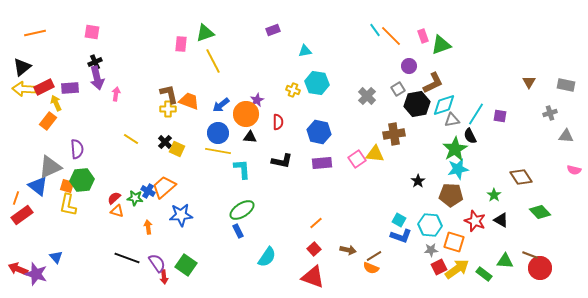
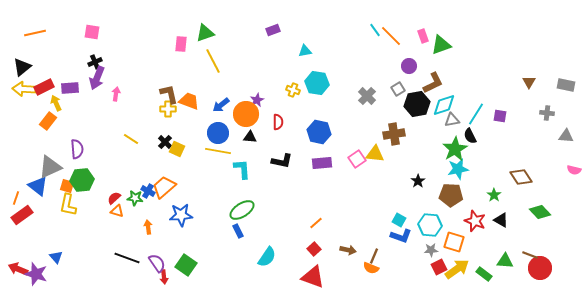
purple arrow at (97, 78): rotated 35 degrees clockwise
gray cross at (550, 113): moved 3 px left; rotated 24 degrees clockwise
brown line at (374, 256): rotated 35 degrees counterclockwise
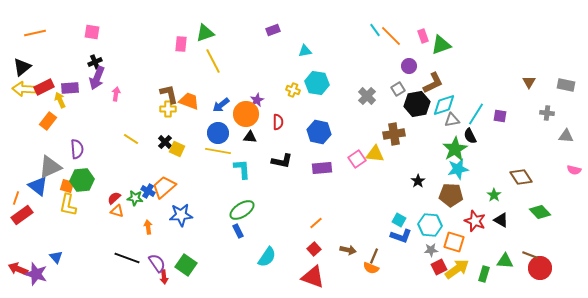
yellow arrow at (56, 103): moved 4 px right, 3 px up
purple rectangle at (322, 163): moved 5 px down
green rectangle at (484, 274): rotated 70 degrees clockwise
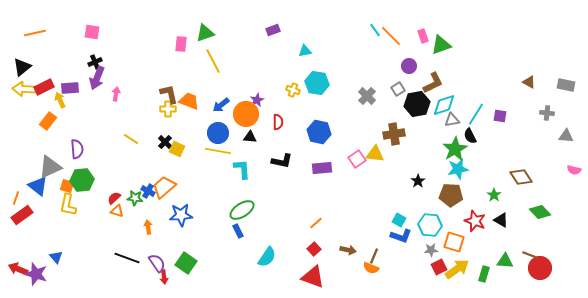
brown triangle at (529, 82): rotated 32 degrees counterclockwise
green square at (186, 265): moved 2 px up
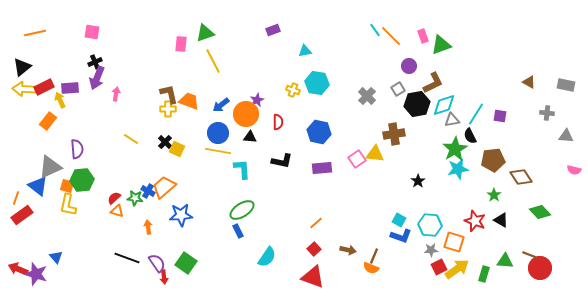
brown pentagon at (451, 195): moved 42 px right, 35 px up; rotated 10 degrees counterclockwise
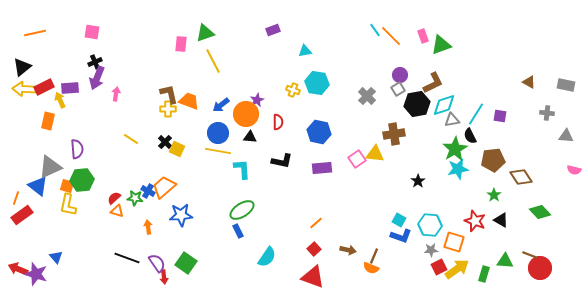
purple circle at (409, 66): moved 9 px left, 9 px down
orange rectangle at (48, 121): rotated 24 degrees counterclockwise
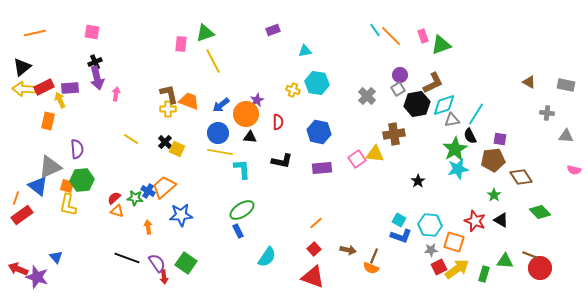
purple arrow at (97, 78): rotated 35 degrees counterclockwise
purple square at (500, 116): moved 23 px down
yellow line at (218, 151): moved 2 px right, 1 px down
purple star at (36, 274): moved 1 px right, 3 px down
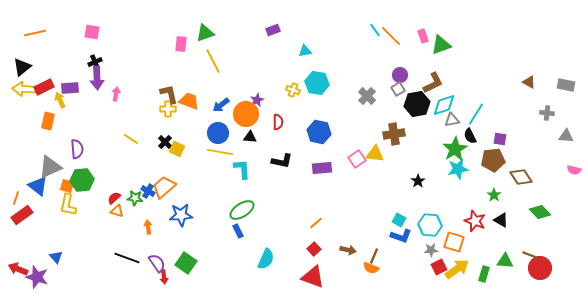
purple arrow at (97, 78): rotated 10 degrees clockwise
cyan semicircle at (267, 257): moved 1 px left, 2 px down; rotated 10 degrees counterclockwise
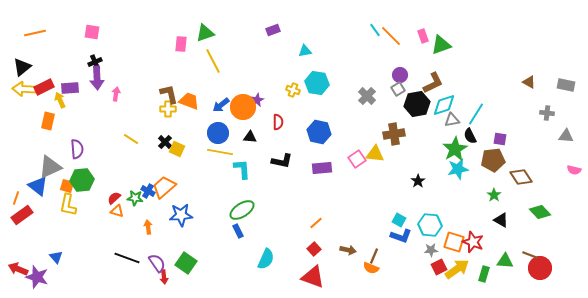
orange circle at (246, 114): moved 3 px left, 7 px up
red star at (475, 221): moved 2 px left, 21 px down
